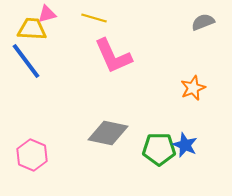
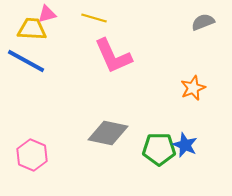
blue line: rotated 24 degrees counterclockwise
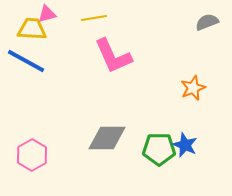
yellow line: rotated 25 degrees counterclockwise
gray semicircle: moved 4 px right
gray diamond: moved 1 px left, 5 px down; rotated 12 degrees counterclockwise
pink hexagon: rotated 8 degrees clockwise
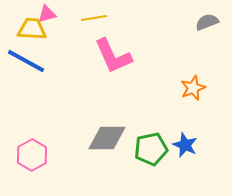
green pentagon: moved 8 px left; rotated 12 degrees counterclockwise
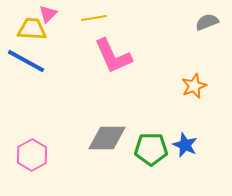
pink triangle: moved 1 px right; rotated 30 degrees counterclockwise
orange star: moved 1 px right, 2 px up
green pentagon: rotated 12 degrees clockwise
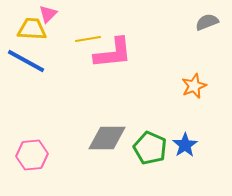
yellow line: moved 6 px left, 21 px down
pink L-shape: moved 3 px up; rotated 72 degrees counterclockwise
blue star: rotated 15 degrees clockwise
green pentagon: moved 1 px left, 1 px up; rotated 24 degrees clockwise
pink hexagon: rotated 24 degrees clockwise
